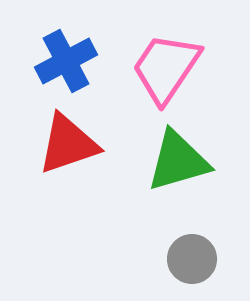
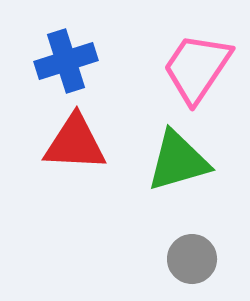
blue cross: rotated 10 degrees clockwise
pink trapezoid: moved 31 px right
red triangle: moved 7 px right, 1 px up; rotated 22 degrees clockwise
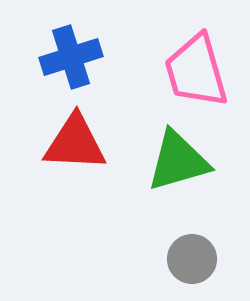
blue cross: moved 5 px right, 4 px up
pink trapezoid: moved 1 px left, 3 px down; rotated 50 degrees counterclockwise
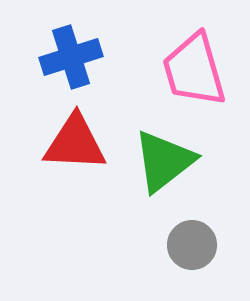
pink trapezoid: moved 2 px left, 1 px up
green triangle: moved 14 px left; rotated 22 degrees counterclockwise
gray circle: moved 14 px up
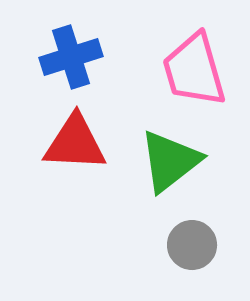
green triangle: moved 6 px right
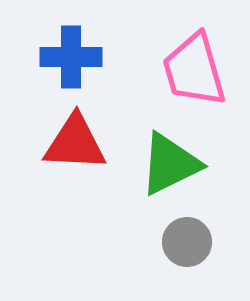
blue cross: rotated 18 degrees clockwise
green triangle: moved 3 px down; rotated 12 degrees clockwise
gray circle: moved 5 px left, 3 px up
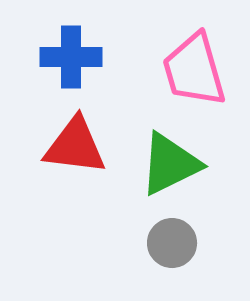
red triangle: moved 3 px down; rotated 4 degrees clockwise
gray circle: moved 15 px left, 1 px down
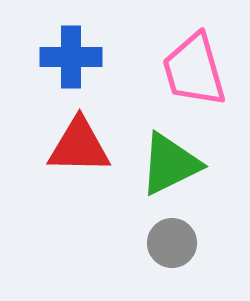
red triangle: moved 4 px right; rotated 6 degrees counterclockwise
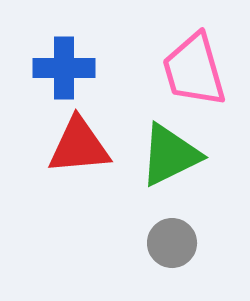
blue cross: moved 7 px left, 11 px down
red triangle: rotated 6 degrees counterclockwise
green triangle: moved 9 px up
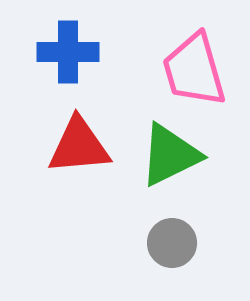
blue cross: moved 4 px right, 16 px up
